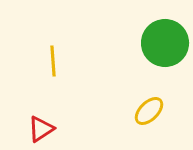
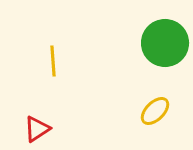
yellow ellipse: moved 6 px right
red triangle: moved 4 px left
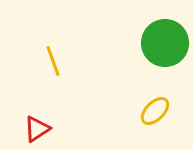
yellow line: rotated 16 degrees counterclockwise
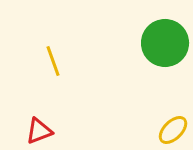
yellow ellipse: moved 18 px right, 19 px down
red triangle: moved 2 px right, 2 px down; rotated 12 degrees clockwise
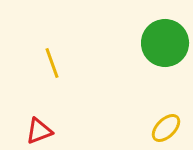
yellow line: moved 1 px left, 2 px down
yellow ellipse: moved 7 px left, 2 px up
